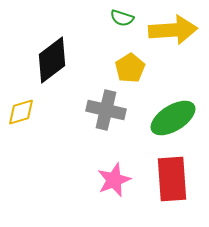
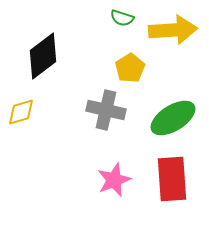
black diamond: moved 9 px left, 4 px up
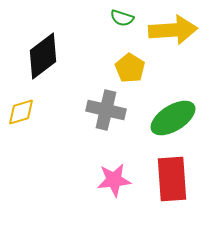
yellow pentagon: rotated 8 degrees counterclockwise
pink star: rotated 16 degrees clockwise
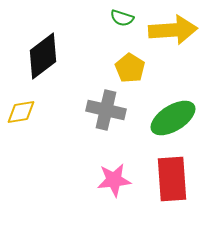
yellow diamond: rotated 8 degrees clockwise
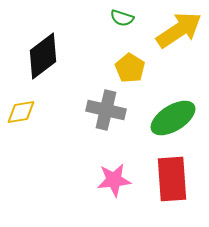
yellow arrow: moved 6 px right; rotated 30 degrees counterclockwise
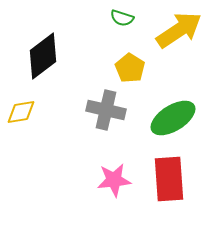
red rectangle: moved 3 px left
